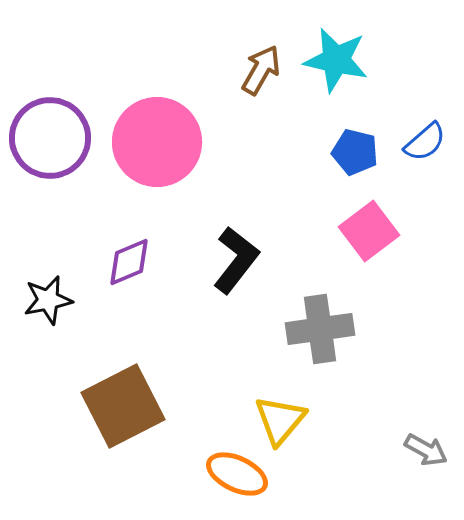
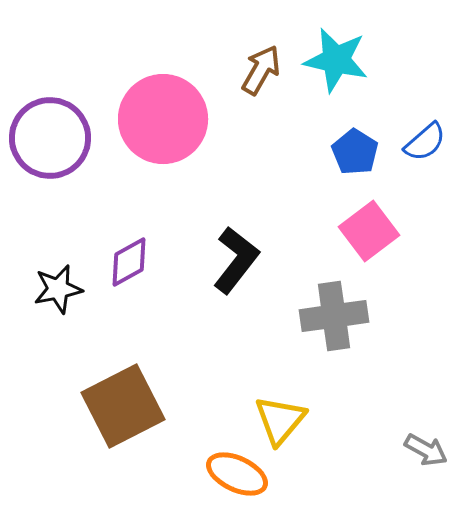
pink circle: moved 6 px right, 23 px up
blue pentagon: rotated 18 degrees clockwise
purple diamond: rotated 6 degrees counterclockwise
black star: moved 10 px right, 11 px up
gray cross: moved 14 px right, 13 px up
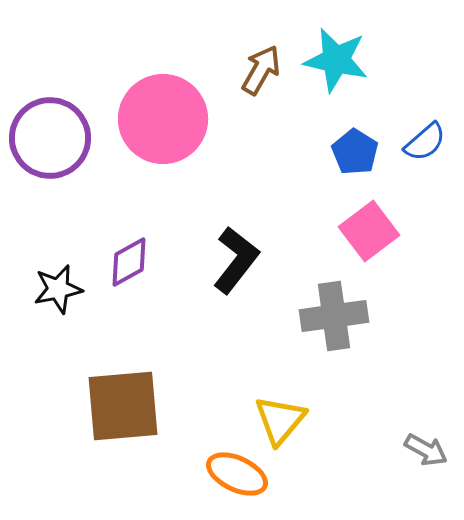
brown square: rotated 22 degrees clockwise
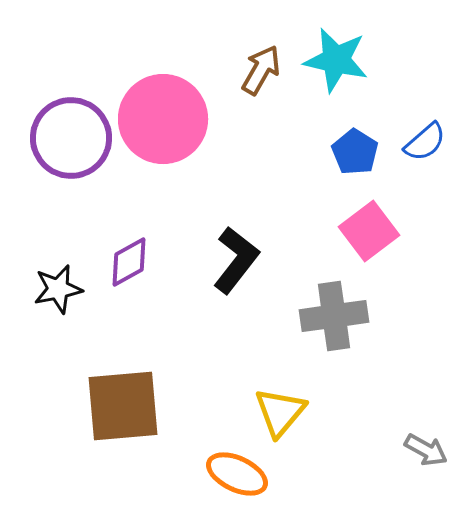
purple circle: moved 21 px right
yellow triangle: moved 8 px up
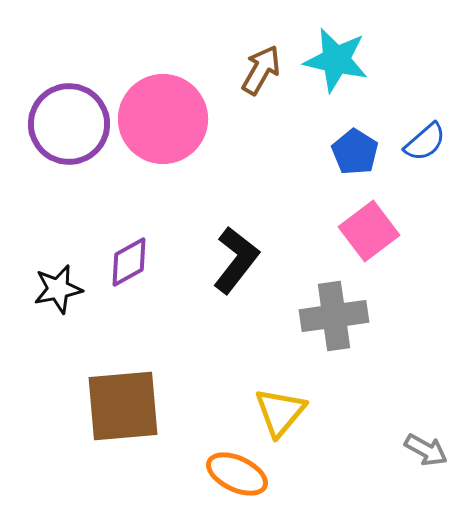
purple circle: moved 2 px left, 14 px up
